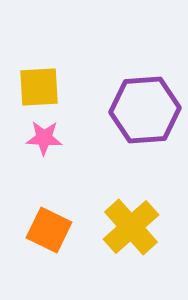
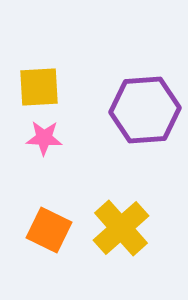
yellow cross: moved 10 px left, 1 px down
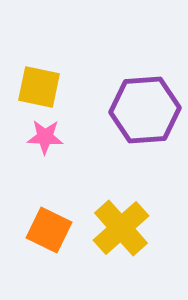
yellow square: rotated 15 degrees clockwise
pink star: moved 1 px right, 1 px up
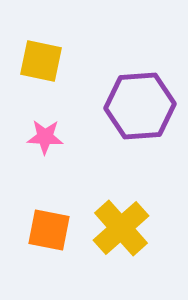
yellow square: moved 2 px right, 26 px up
purple hexagon: moved 5 px left, 4 px up
orange square: rotated 15 degrees counterclockwise
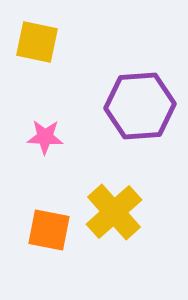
yellow square: moved 4 px left, 19 px up
yellow cross: moved 7 px left, 16 px up
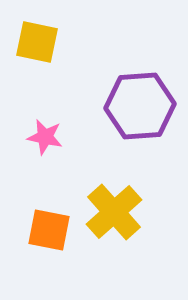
pink star: rotated 9 degrees clockwise
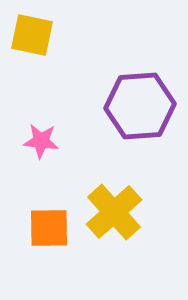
yellow square: moved 5 px left, 7 px up
pink star: moved 4 px left, 4 px down; rotated 6 degrees counterclockwise
orange square: moved 2 px up; rotated 12 degrees counterclockwise
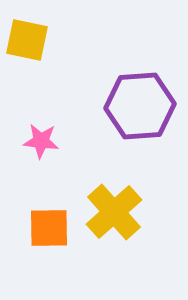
yellow square: moved 5 px left, 5 px down
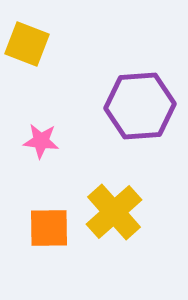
yellow square: moved 4 px down; rotated 9 degrees clockwise
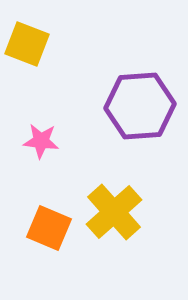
orange square: rotated 24 degrees clockwise
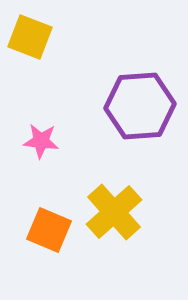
yellow square: moved 3 px right, 7 px up
orange square: moved 2 px down
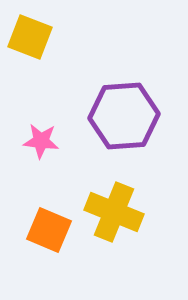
purple hexagon: moved 16 px left, 10 px down
yellow cross: rotated 26 degrees counterclockwise
